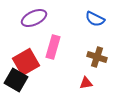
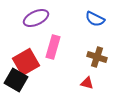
purple ellipse: moved 2 px right
red triangle: moved 1 px right; rotated 24 degrees clockwise
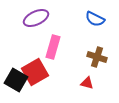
red square: moved 9 px right, 10 px down
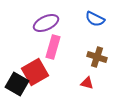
purple ellipse: moved 10 px right, 5 px down
black square: moved 1 px right, 4 px down
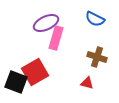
pink rectangle: moved 3 px right, 9 px up
black square: moved 1 px left, 2 px up; rotated 10 degrees counterclockwise
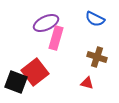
red square: rotated 8 degrees counterclockwise
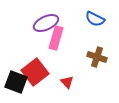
red triangle: moved 20 px left, 1 px up; rotated 32 degrees clockwise
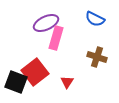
red triangle: rotated 16 degrees clockwise
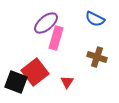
purple ellipse: rotated 15 degrees counterclockwise
